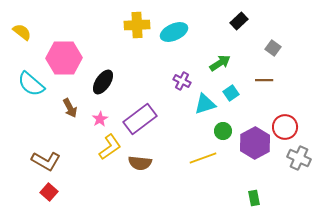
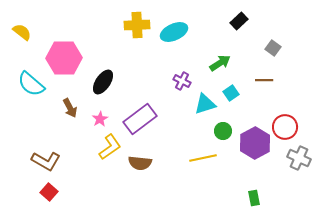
yellow line: rotated 8 degrees clockwise
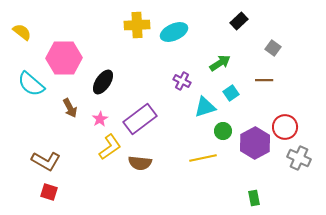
cyan triangle: moved 3 px down
red square: rotated 24 degrees counterclockwise
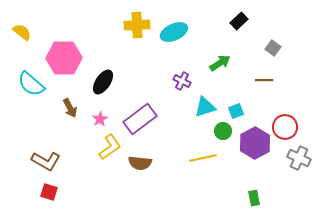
cyan square: moved 5 px right, 18 px down; rotated 14 degrees clockwise
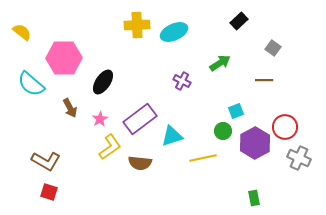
cyan triangle: moved 33 px left, 29 px down
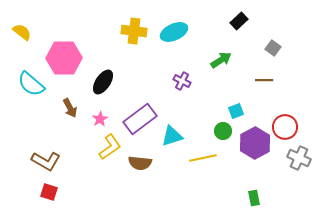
yellow cross: moved 3 px left, 6 px down; rotated 10 degrees clockwise
green arrow: moved 1 px right, 3 px up
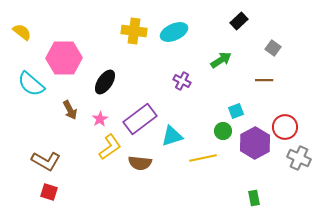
black ellipse: moved 2 px right
brown arrow: moved 2 px down
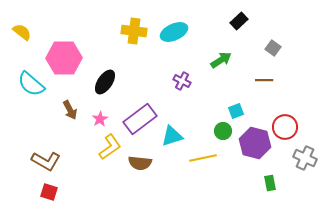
purple hexagon: rotated 16 degrees counterclockwise
gray cross: moved 6 px right
green rectangle: moved 16 px right, 15 px up
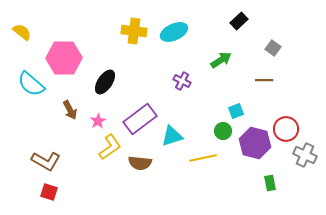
pink star: moved 2 px left, 2 px down
red circle: moved 1 px right, 2 px down
gray cross: moved 3 px up
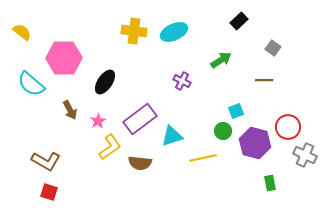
red circle: moved 2 px right, 2 px up
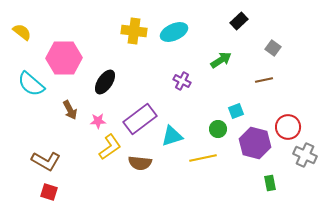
brown line: rotated 12 degrees counterclockwise
pink star: rotated 28 degrees clockwise
green circle: moved 5 px left, 2 px up
